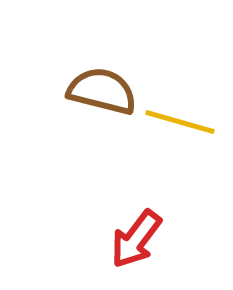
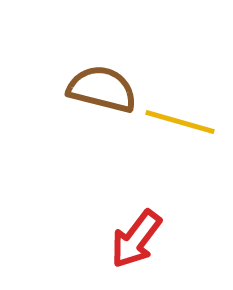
brown semicircle: moved 2 px up
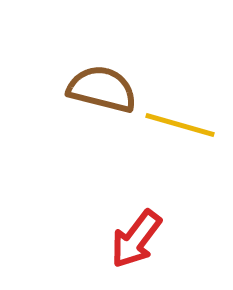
yellow line: moved 3 px down
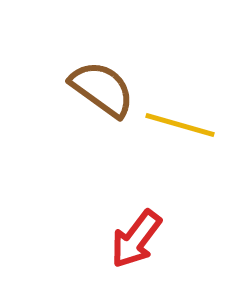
brown semicircle: rotated 22 degrees clockwise
